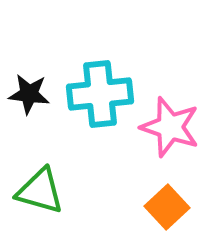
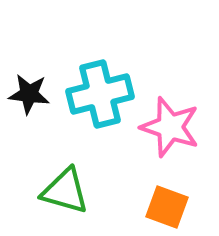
cyan cross: rotated 8 degrees counterclockwise
green triangle: moved 25 px right
orange square: rotated 27 degrees counterclockwise
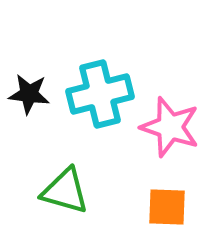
orange square: rotated 18 degrees counterclockwise
